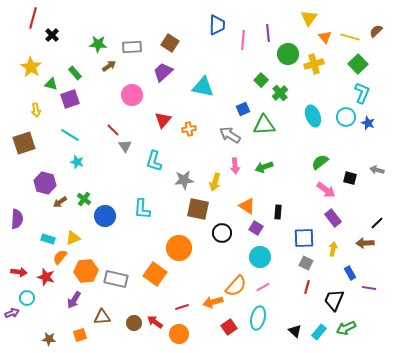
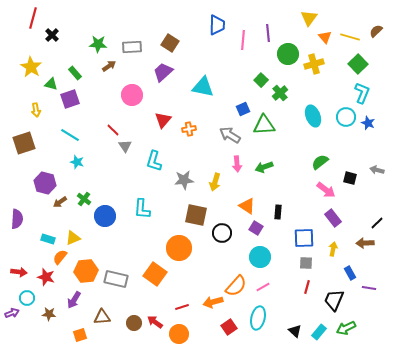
pink arrow at (235, 166): moved 2 px right, 2 px up
brown square at (198, 209): moved 2 px left, 6 px down
gray square at (306, 263): rotated 24 degrees counterclockwise
brown star at (49, 339): moved 25 px up
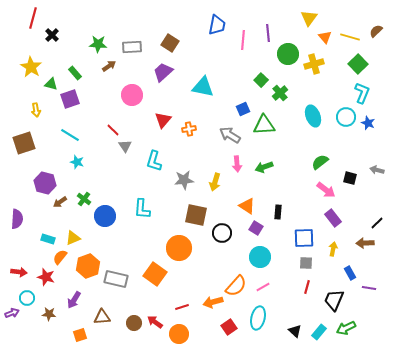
blue trapezoid at (217, 25): rotated 10 degrees clockwise
orange hexagon at (86, 271): moved 2 px right, 5 px up; rotated 15 degrees counterclockwise
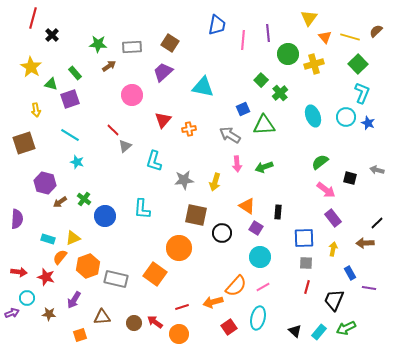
gray triangle at (125, 146): rotated 24 degrees clockwise
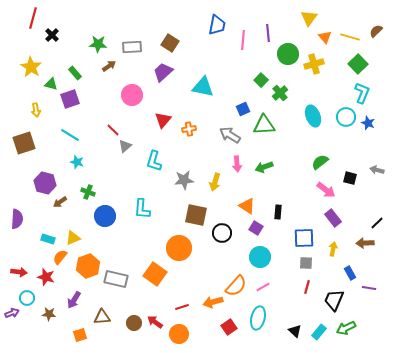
green cross at (84, 199): moved 4 px right, 7 px up; rotated 16 degrees counterclockwise
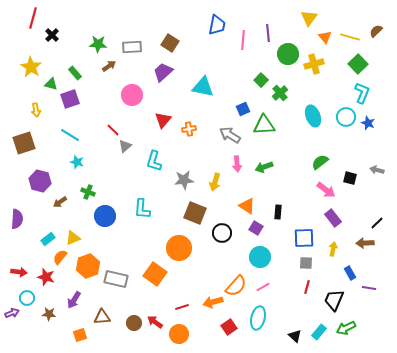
purple hexagon at (45, 183): moved 5 px left, 2 px up
brown square at (196, 215): moved 1 px left, 2 px up; rotated 10 degrees clockwise
cyan rectangle at (48, 239): rotated 56 degrees counterclockwise
black triangle at (295, 331): moved 5 px down
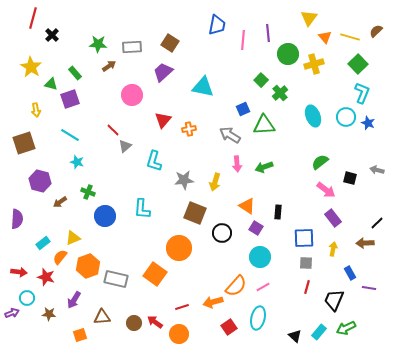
cyan rectangle at (48, 239): moved 5 px left, 4 px down
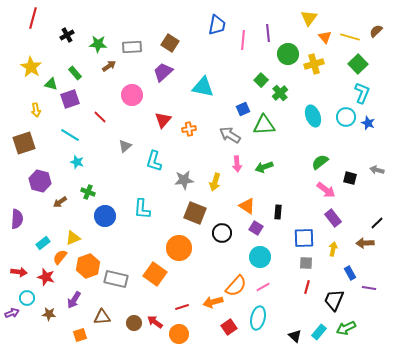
black cross at (52, 35): moved 15 px right; rotated 16 degrees clockwise
red line at (113, 130): moved 13 px left, 13 px up
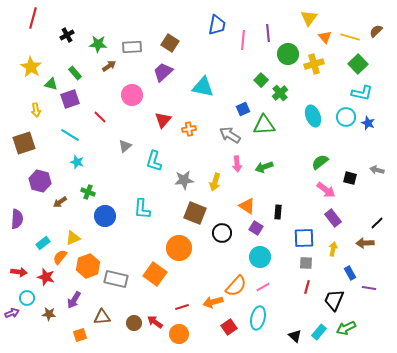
cyan L-shape at (362, 93): rotated 80 degrees clockwise
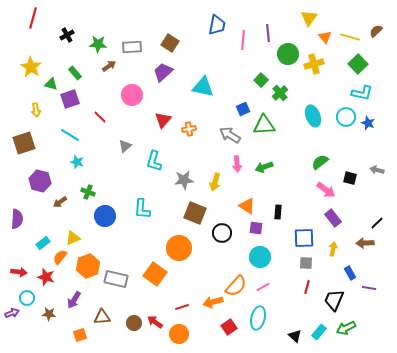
purple square at (256, 228): rotated 24 degrees counterclockwise
